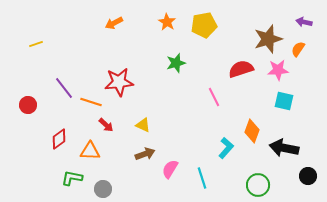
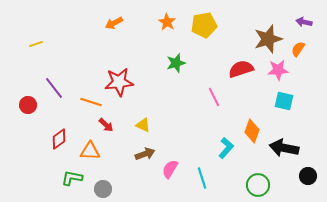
purple line: moved 10 px left
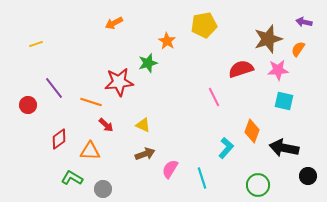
orange star: moved 19 px down
green star: moved 28 px left
green L-shape: rotated 20 degrees clockwise
